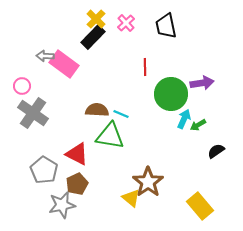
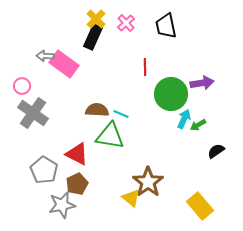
black rectangle: rotated 20 degrees counterclockwise
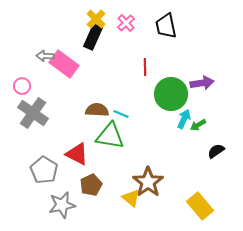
brown pentagon: moved 14 px right, 1 px down
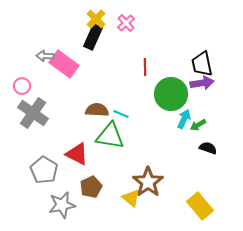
black trapezoid: moved 36 px right, 38 px down
black semicircle: moved 8 px left, 3 px up; rotated 54 degrees clockwise
brown pentagon: moved 2 px down
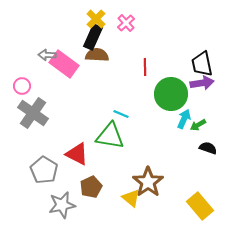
gray arrow: moved 2 px right, 1 px up
brown semicircle: moved 55 px up
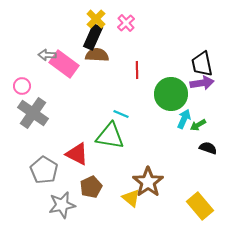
red line: moved 8 px left, 3 px down
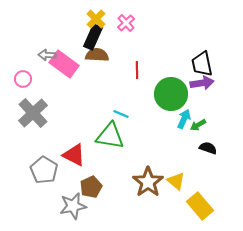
pink circle: moved 1 px right, 7 px up
gray cross: rotated 12 degrees clockwise
red triangle: moved 3 px left, 1 px down
yellow triangle: moved 45 px right, 17 px up
gray star: moved 11 px right, 1 px down
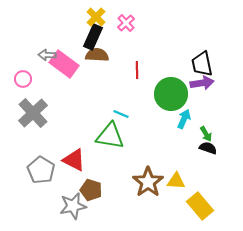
yellow cross: moved 2 px up
green arrow: moved 8 px right, 9 px down; rotated 91 degrees counterclockwise
red triangle: moved 5 px down
gray pentagon: moved 3 px left
yellow triangle: rotated 36 degrees counterclockwise
brown pentagon: moved 3 px down; rotated 30 degrees counterclockwise
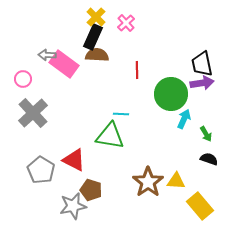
cyan line: rotated 21 degrees counterclockwise
black semicircle: moved 1 px right, 11 px down
